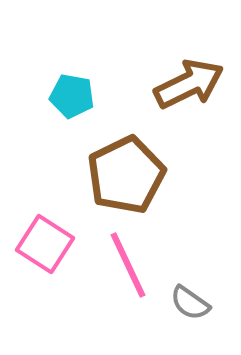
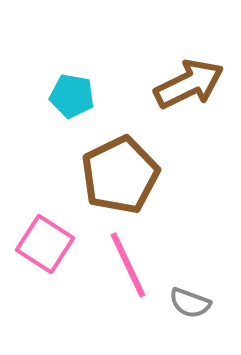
brown pentagon: moved 6 px left
gray semicircle: rotated 15 degrees counterclockwise
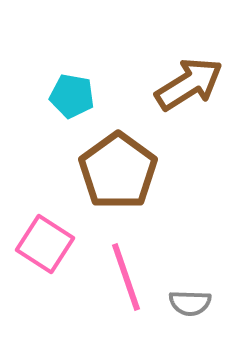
brown arrow: rotated 6 degrees counterclockwise
brown pentagon: moved 2 px left, 4 px up; rotated 10 degrees counterclockwise
pink line: moved 2 px left, 12 px down; rotated 6 degrees clockwise
gray semicircle: rotated 18 degrees counterclockwise
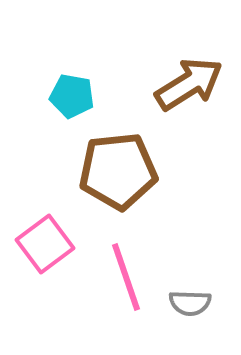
brown pentagon: rotated 30 degrees clockwise
pink square: rotated 20 degrees clockwise
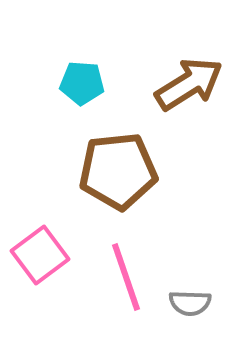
cyan pentagon: moved 10 px right, 13 px up; rotated 6 degrees counterclockwise
pink square: moved 5 px left, 11 px down
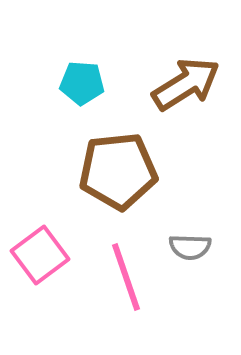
brown arrow: moved 3 px left
gray semicircle: moved 56 px up
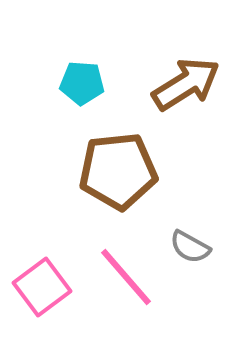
gray semicircle: rotated 27 degrees clockwise
pink square: moved 2 px right, 32 px down
pink line: rotated 22 degrees counterclockwise
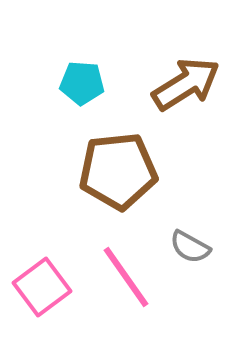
pink line: rotated 6 degrees clockwise
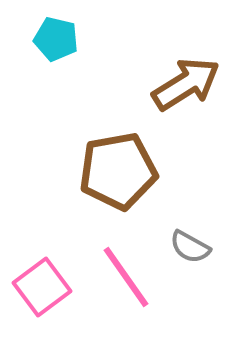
cyan pentagon: moved 26 px left, 44 px up; rotated 9 degrees clockwise
brown pentagon: rotated 4 degrees counterclockwise
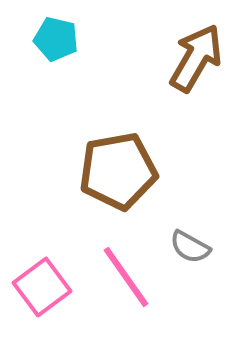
brown arrow: moved 10 px right, 26 px up; rotated 28 degrees counterclockwise
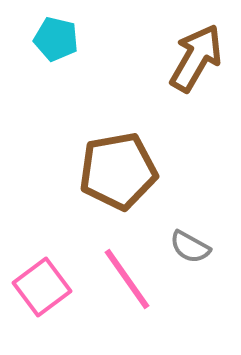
pink line: moved 1 px right, 2 px down
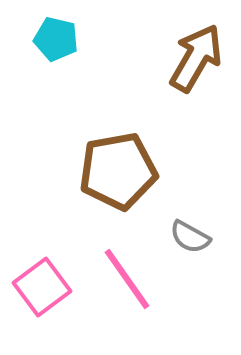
gray semicircle: moved 10 px up
